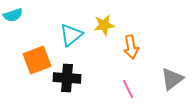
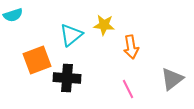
yellow star: rotated 15 degrees clockwise
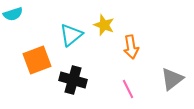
cyan semicircle: moved 1 px up
yellow star: rotated 15 degrees clockwise
black cross: moved 6 px right, 2 px down; rotated 12 degrees clockwise
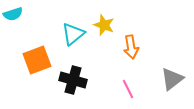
cyan triangle: moved 2 px right, 1 px up
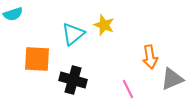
orange arrow: moved 19 px right, 10 px down
orange square: moved 1 px up; rotated 24 degrees clockwise
gray triangle: rotated 15 degrees clockwise
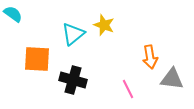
cyan semicircle: rotated 126 degrees counterclockwise
gray triangle: rotated 30 degrees clockwise
